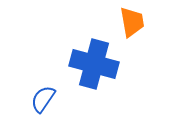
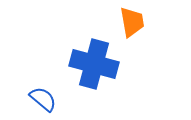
blue semicircle: rotated 96 degrees clockwise
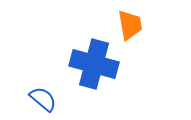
orange trapezoid: moved 2 px left, 3 px down
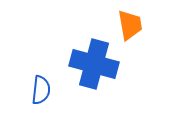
blue semicircle: moved 2 px left, 9 px up; rotated 56 degrees clockwise
